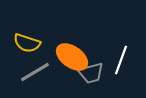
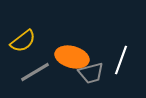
yellow semicircle: moved 4 px left, 2 px up; rotated 56 degrees counterclockwise
orange ellipse: rotated 20 degrees counterclockwise
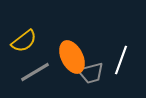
yellow semicircle: moved 1 px right
orange ellipse: rotated 48 degrees clockwise
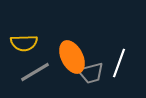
yellow semicircle: moved 2 px down; rotated 36 degrees clockwise
white line: moved 2 px left, 3 px down
